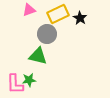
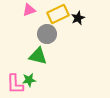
black star: moved 2 px left; rotated 16 degrees clockwise
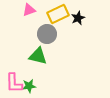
green star: moved 6 px down
pink L-shape: moved 1 px left, 1 px up
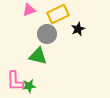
black star: moved 11 px down
pink L-shape: moved 1 px right, 2 px up
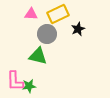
pink triangle: moved 2 px right, 4 px down; rotated 24 degrees clockwise
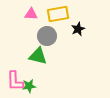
yellow rectangle: rotated 15 degrees clockwise
gray circle: moved 2 px down
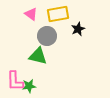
pink triangle: rotated 32 degrees clockwise
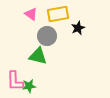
black star: moved 1 px up
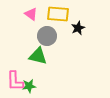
yellow rectangle: rotated 15 degrees clockwise
